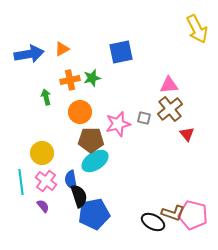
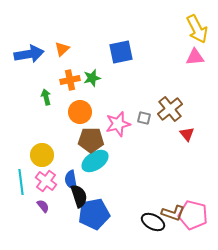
orange triangle: rotated 14 degrees counterclockwise
pink triangle: moved 26 px right, 28 px up
yellow circle: moved 2 px down
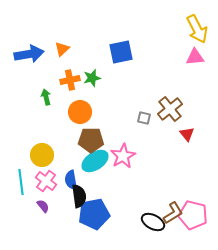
pink star: moved 5 px right, 32 px down; rotated 15 degrees counterclockwise
black semicircle: rotated 10 degrees clockwise
brown L-shape: rotated 50 degrees counterclockwise
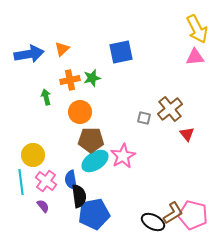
yellow circle: moved 9 px left
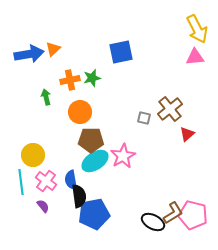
orange triangle: moved 9 px left
red triangle: rotated 28 degrees clockwise
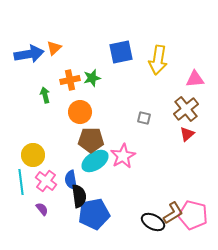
yellow arrow: moved 39 px left, 31 px down; rotated 36 degrees clockwise
orange triangle: moved 1 px right, 1 px up
pink triangle: moved 22 px down
green arrow: moved 1 px left, 2 px up
brown cross: moved 16 px right
purple semicircle: moved 1 px left, 3 px down
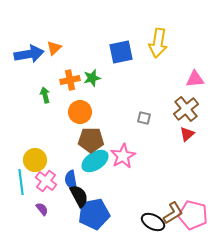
yellow arrow: moved 17 px up
yellow circle: moved 2 px right, 5 px down
black semicircle: rotated 20 degrees counterclockwise
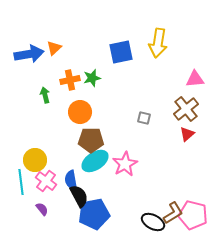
pink star: moved 2 px right, 8 px down
